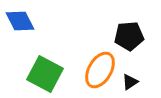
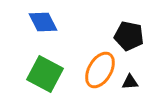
blue diamond: moved 23 px right, 1 px down
black pentagon: rotated 16 degrees clockwise
black triangle: rotated 30 degrees clockwise
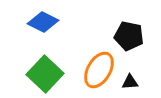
blue diamond: rotated 36 degrees counterclockwise
orange ellipse: moved 1 px left
green square: rotated 15 degrees clockwise
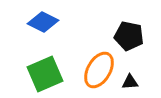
green square: rotated 24 degrees clockwise
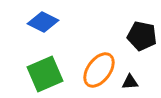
black pentagon: moved 13 px right
orange ellipse: rotated 6 degrees clockwise
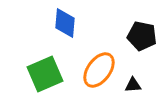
blue diamond: moved 22 px right, 1 px down; rotated 68 degrees clockwise
black triangle: moved 3 px right, 3 px down
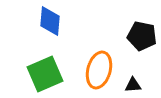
blue diamond: moved 15 px left, 2 px up
orange ellipse: rotated 21 degrees counterclockwise
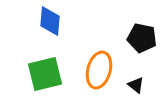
black pentagon: moved 2 px down
green square: rotated 9 degrees clockwise
black triangle: moved 3 px right; rotated 42 degrees clockwise
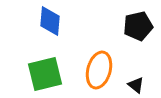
black pentagon: moved 4 px left, 12 px up; rotated 24 degrees counterclockwise
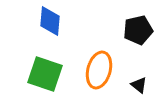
black pentagon: moved 4 px down
green square: rotated 33 degrees clockwise
black triangle: moved 3 px right
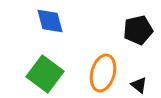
blue diamond: rotated 20 degrees counterclockwise
orange ellipse: moved 4 px right, 3 px down
green square: rotated 18 degrees clockwise
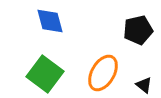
orange ellipse: rotated 15 degrees clockwise
black triangle: moved 5 px right
